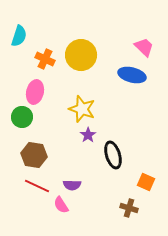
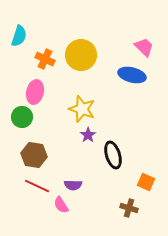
purple semicircle: moved 1 px right
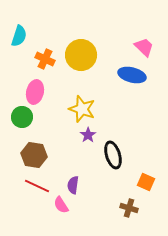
purple semicircle: rotated 96 degrees clockwise
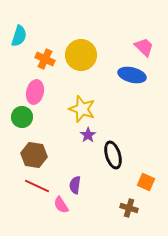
purple semicircle: moved 2 px right
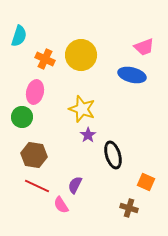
pink trapezoid: rotated 115 degrees clockwise
purple semicircle: rotated 18 degrees clockwise
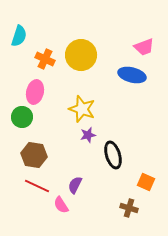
purple star: rotated 21 degrees clockwise
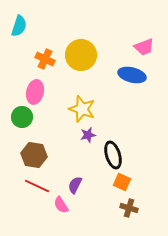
cyan semicircle: moved 10 px up
orange square: moved 24 px left
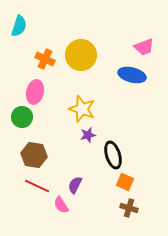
orange square: moved 3 px right
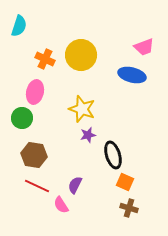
green circle: moved 1 px down
